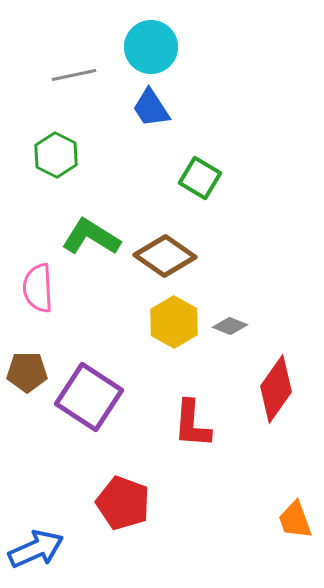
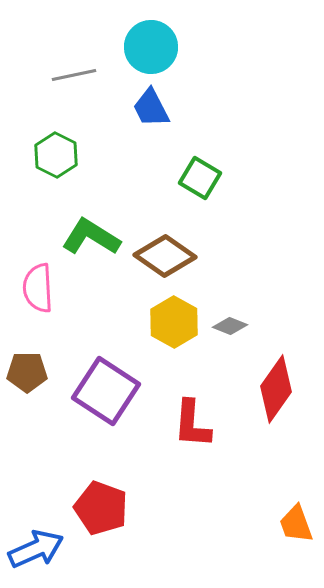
blue trapezoid: rotated 6 degrees clockwise
purple square: moved 17 px right, 6 px up
red pentagon: moved 22 px left, 5 px down
orange trapezoid: moved 1 px right, 4 px down
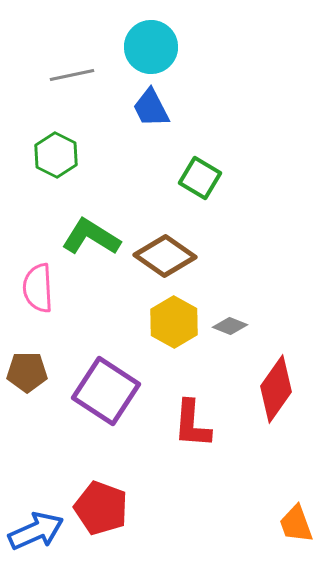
gray line: moved 2 px left
blue arrow: moved 18 px up
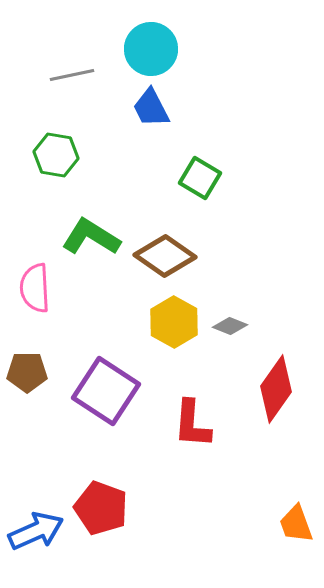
cyan circle: moved 2 px down
green hexagon: rotated 18 degrees counterclockwise
pink semicircle: moved 3 px left
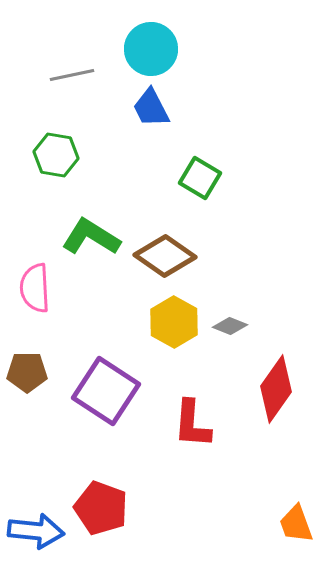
blue arrow: rotated 30 degrees clockwise
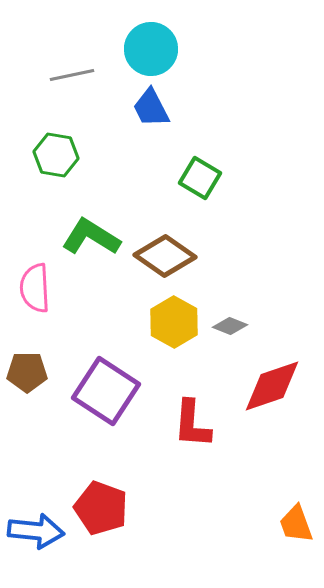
red diamond: moved 4 px left, 3 px up; rotated 36 degrees clockwise
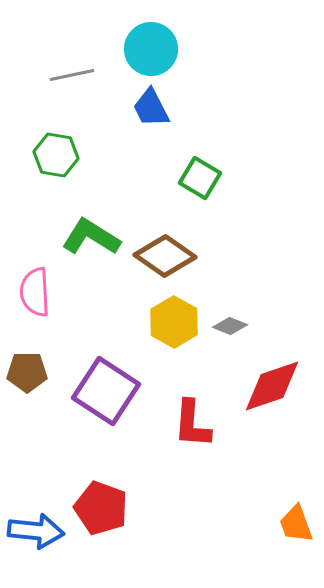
pink semicircle: moved 4 px down
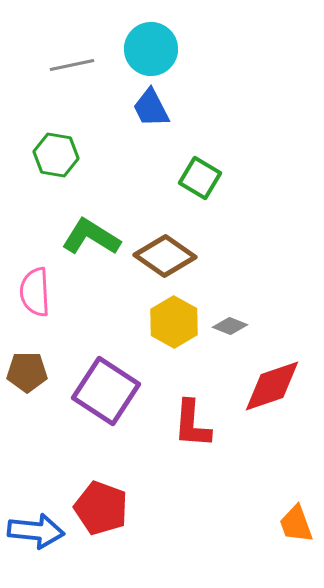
gray line: moved 10 px up
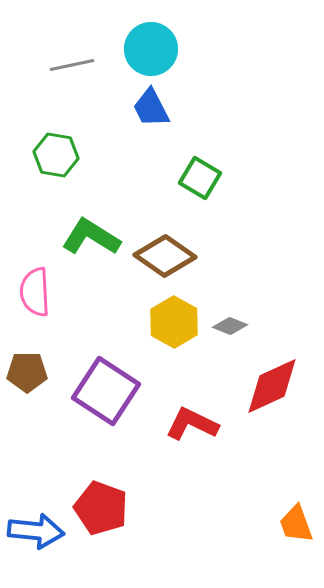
red diamond: rotated 6 degrees counterclockwise
red L-shape: rotated 112 degrees clockwise
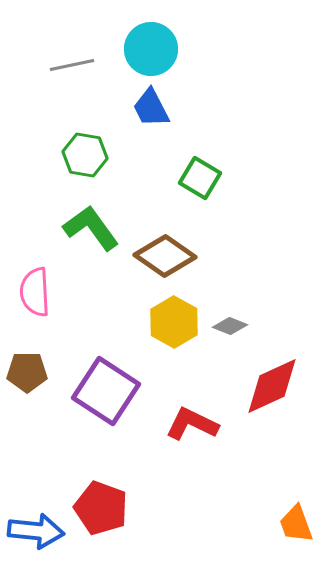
green hexagon: moved 29 px right
green L-shape: moved 9 px up; rotated 22 degrees clockwise
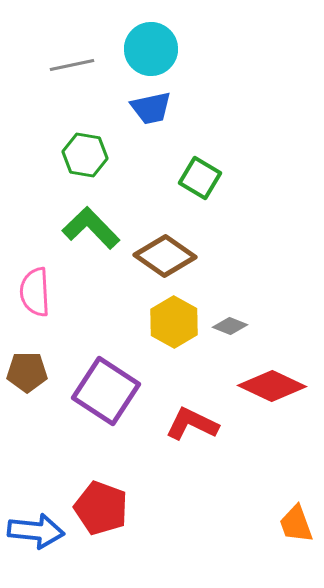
blue trapezoid: rotated 75 degrees counterclockwise
green L-shape: rotated 8 degrees counterclockwise
red diamond: rotated 50 degrees clockwise
